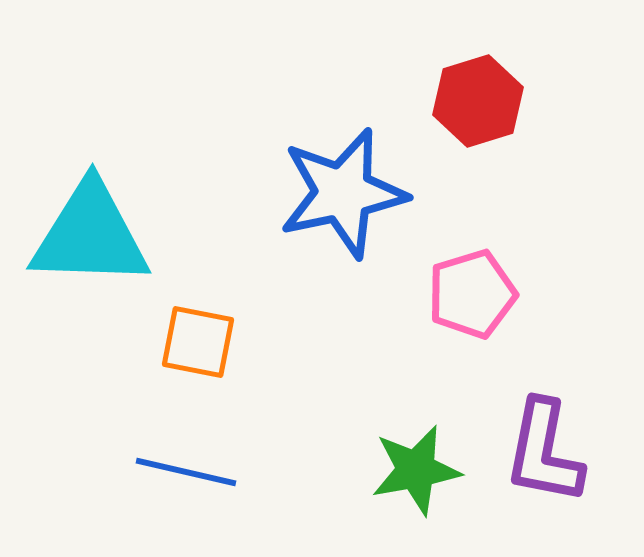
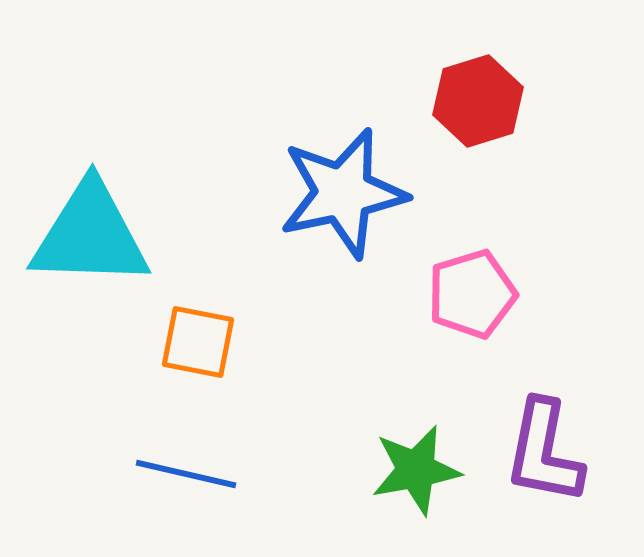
blue line: moved 2 px down
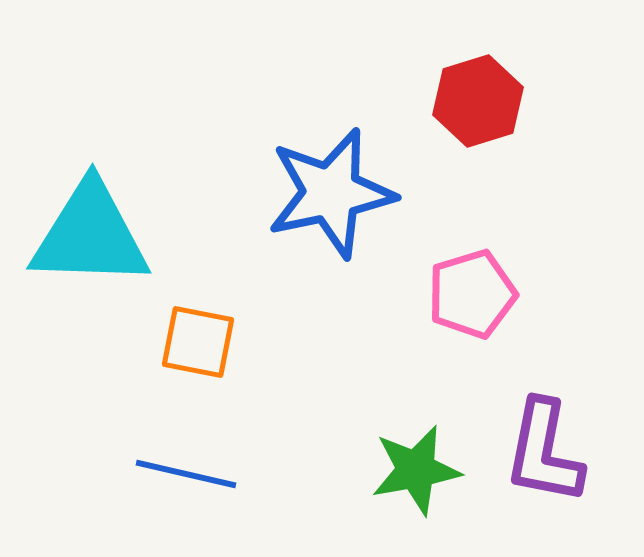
blue star: moved 12 px left
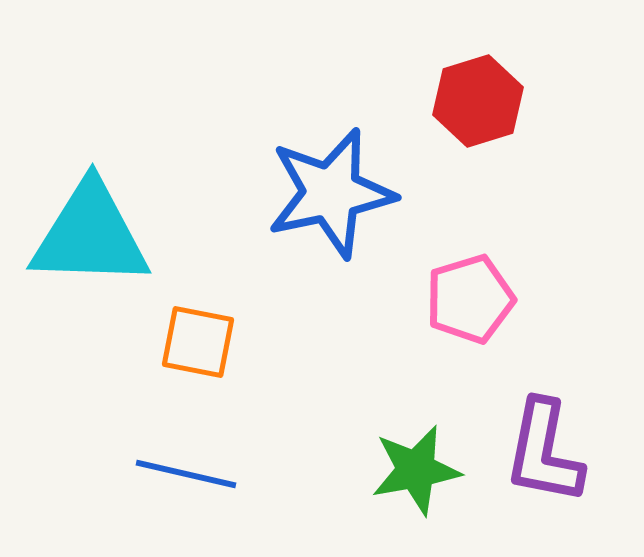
pink pentagon: moved 2 px left, 5 px down
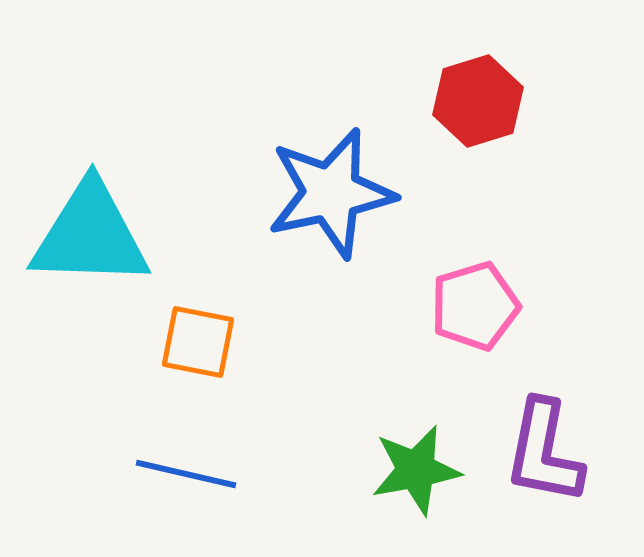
pink pentagon: moved 5 px right, 7 px down
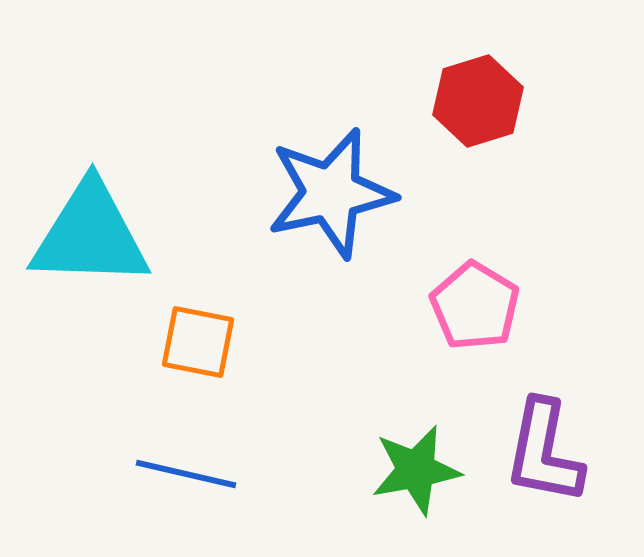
pink pentagon: rotated 24 degrees counterclockwise
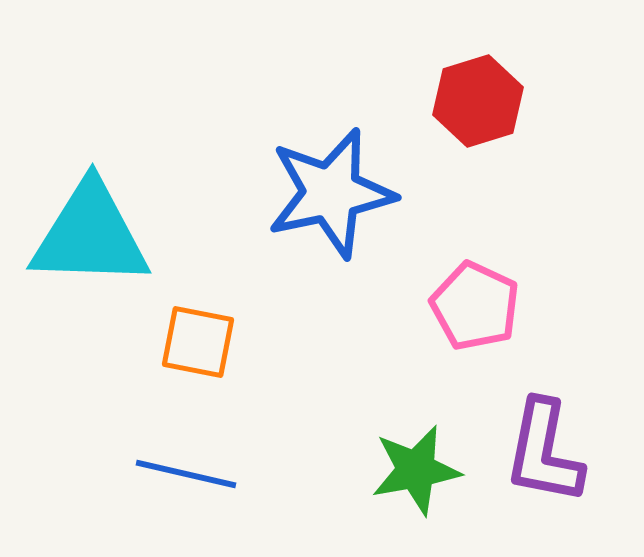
pink pentagon: rotated 6 degrees counterclockwise
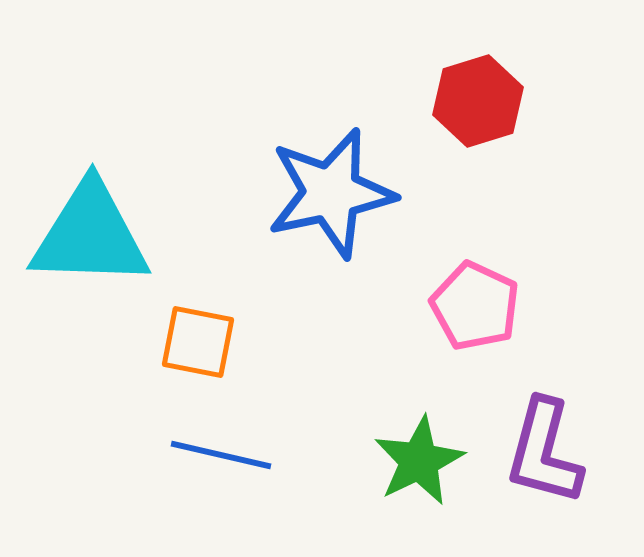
purple L-shape: rotated 4 degrees clockwise
green star: moved 3 px right, 9 px up; rotated 16 degrees counterclockwise
blue line: moved 35 px right, 19 px up
